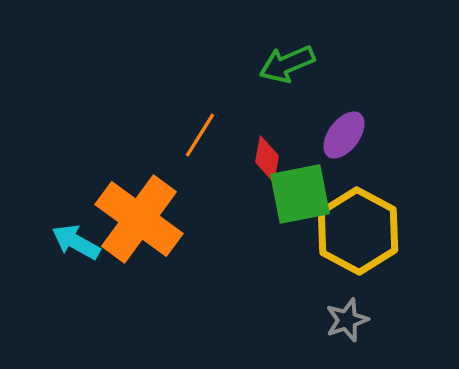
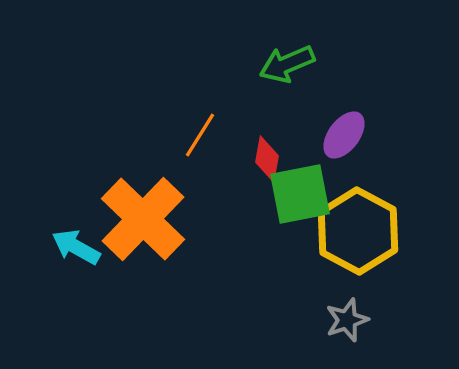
orange cross: moved 4 px right; rotated 8 degrees clockwise
cyan arrow: moved 5 px down
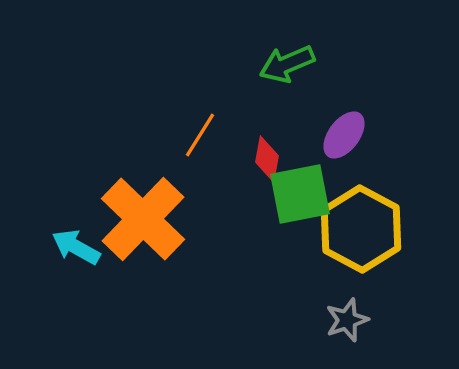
yellow hexagon: moved 3 px right, 2 px up
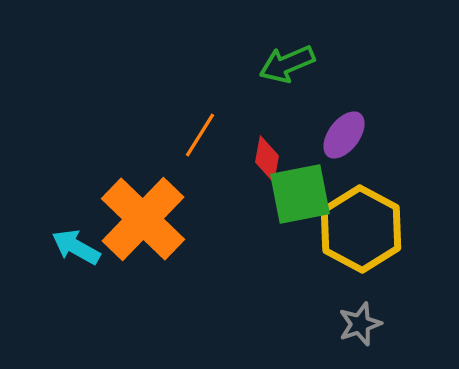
gray star: moved 13 px right, 4 px down
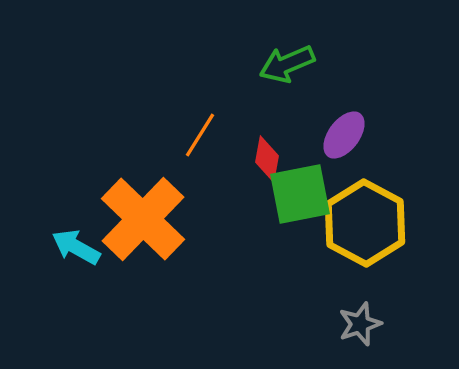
yellow hexagon: moved 4 px right, 6 px up
